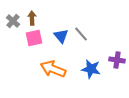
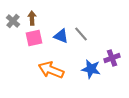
blue triangle: rotated 28 degrees counterclockwise
purple cross: moved 5 px left, 2 px up; rotated 28 degrees counterclockwise
orange arrow: moved 2 px left, 1 px down
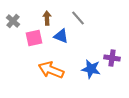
brown arrow: moved 15 px right
gray line: moved 3 px left, 16 px up
purple cross: rotated 28 degrees clockwise
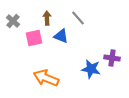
orange arrow: moved 5 px left, 8 px down
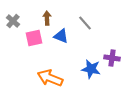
gray line: moved 7 px right, 5 px down
orange arrow: moved 4 px right
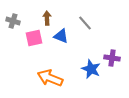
gray cross: rotated 24 degrees counterclockwise
blue star: rotated 12 degrees clockwise
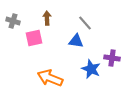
blue triangle: moved 15 px right, 5 px down; rotated 14 degrees counterclockwise
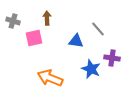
gray line: moved 13 px right, 6 px down
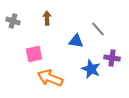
pink square: moved 16 px down
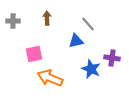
gray cross: rotated 16 degrees counterclockwise
gray line: moved 10 px left, 5 px up
blue triangle: rotated 21 degrees counterclockwise
